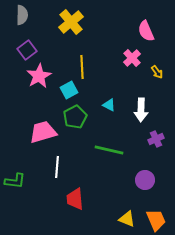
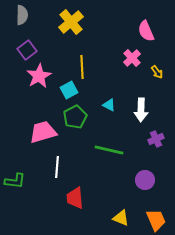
red trapezoid: moved 1 px up
yellow triangle: moved 6 px left, 1 px up
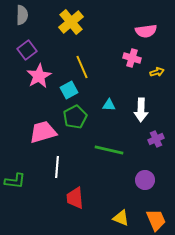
pink semicircle: rotated 75 degrees counterclockwise
pink cross: rotated 30 degrees counterclockwise
yellow line: rotated 20 degrees counterclockwise
yellow arrow: rotated 72 degrees counterclockwise
cyan triangle: rotated 24 degrees counterclockwise
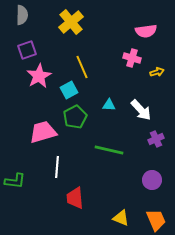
purple square: rotated 18 degrees clockwise
white arrow: rotated 45 degrees counterclockwise
purple circle: moved 7 px right
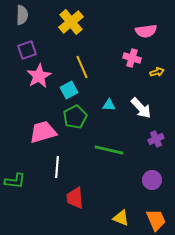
white arrow: moved 2 px up
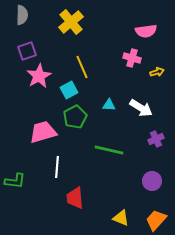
purple square: moved 1 px down
white arrow: rotated 15 degrees counterclockwise
purple circle: moved 1 px down
orange trapezoid: rotated 115 degrees counterclockwise
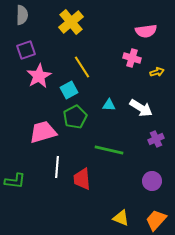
purple square: moved 1 px left, 1 px up
yellow line: rotated 10 degrees counterclockwise
red trapezoid: moved 7 px right, 19 px up
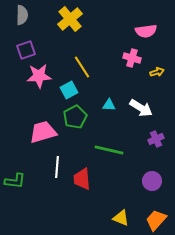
yellow cross: moved 1 px left, 3 px up
pink star: rotated 25 degrees clockwise
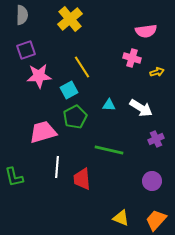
green L-shape: moved 1 px left, 4 px up; rotated 70 degrees clockwise
